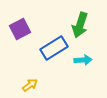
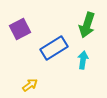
green arrow: moved 7 px right
cyan arrow: rotated 78 degrees counterclockwise
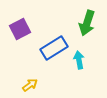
green arrow: moved 2 px up
cyan arrow: moved 4 px left; rotated 18 degrees counterclockwise
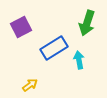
purple square: moved 1 px right, 2 px up
